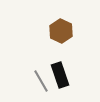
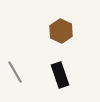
gray line: moved 26 px left, 9 px up
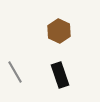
brown hexagon: moved 2 px left
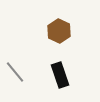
gray line: rotated 10 degrees counterclockwise
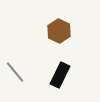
black rectangle: rotated 45 degrees clockwise
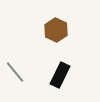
brown hexagon: moved 3 px left, 1 px up
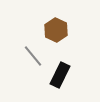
gray line: moved 18 px right, 16 px up
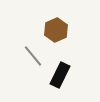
brown hexagon: rotated 10 degrees clockwise
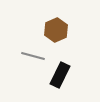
gray line: rotated 35 degrees counterclockwise
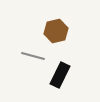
brown hexagon: moved 1 px down; rotated 10 degrees clockwise
